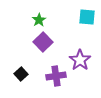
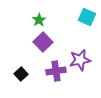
cyan square: rotated 18 degrees clockwise
purple star: rotated 25 degrees clockwise
purple cross: moved 5 px up
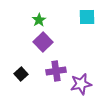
cyan square: rotated 24 degrees counterclockwise
purple star: moved 1 px right, 24 px down
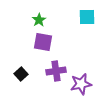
purple square: rotated 36 degrees counterclockwise
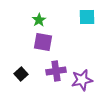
purple star: moved 1 px right, 4 px up
